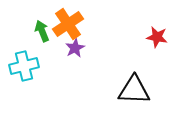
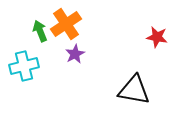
orange cross: moved 2 px left
green arrow: moved 2 px left
purple star: moved 6 px down
black triangle: rotated 8 degrees clockwise
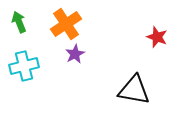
green arrow: moved 21 px left, 9 px up
red star: rotated 10 degrees clockwise
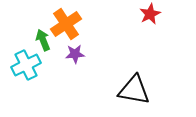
green arrow: moved 24 px right, 18 px down
red star: moved 7 px left, 23 px up; rotated 25 degrees clockwise
purple star: rotated 24 degrees clockwise
cyan cross: moved 2 px right, 1 px up; rotated 12 degrees counterclockwise
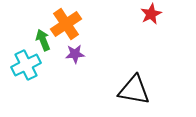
red star: moved 1 px right
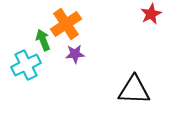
black triangle: rotated 8 degrees counterclockwise
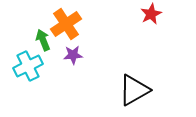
purple star: moved 2 px left, 1 px down
cyan cross: moved 2 px right, 1 px down
black triangle: rotated 32 degrees counterclockwise
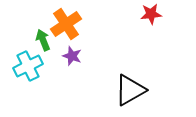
red star: rotated 20 degrees clockwise
purple star: moved 1 px left, 1 px down; rotated 24 degrees clockwise
black triangle: moved 4 px left
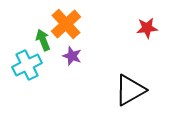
red star: moved 4 px left, 14 px down
orange cross: rotated 8 degrees counterclockwise
cyan cross: moved 1 px left, 1 px up
